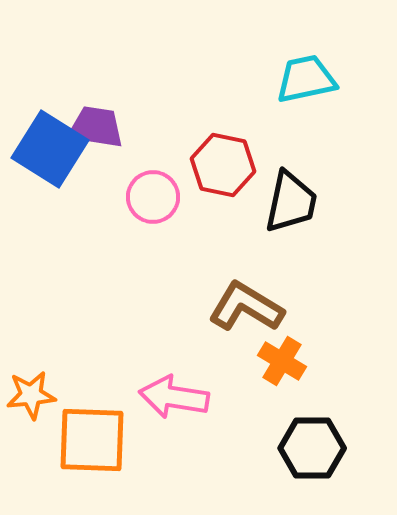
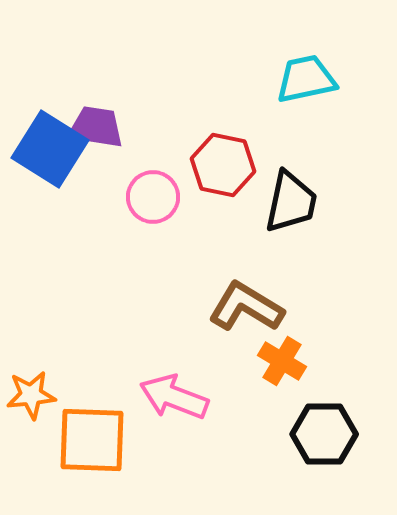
pink arrow: rotated 12 degrees clockwise
black hexagon: moved 12 px right, 14 px up
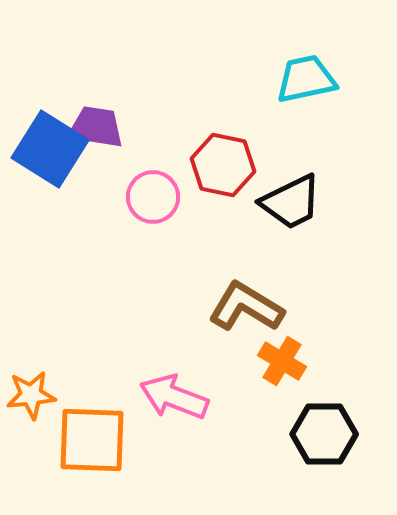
black trapezoid: rotated 52 degrees clockwise
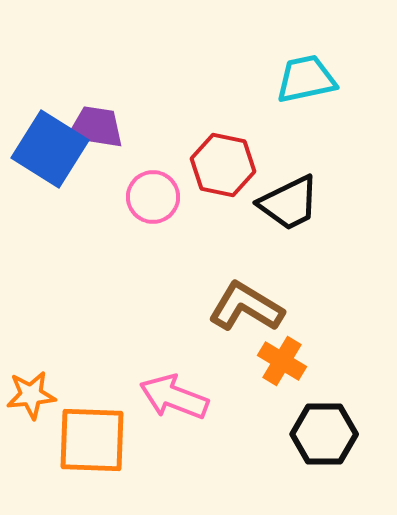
black trapezoid: moved 2 px left, 1 px down
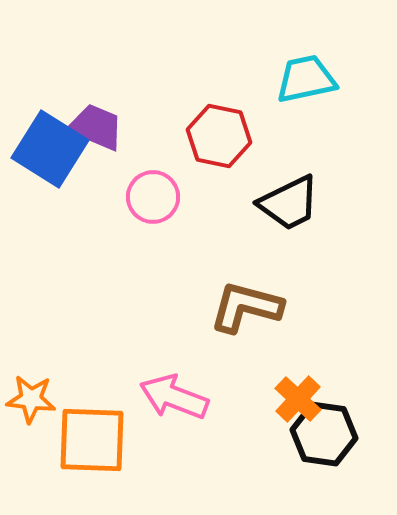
purple trapezoid: rotated 14 degrees clockwise
red hexagon: moved 4 px left, 29 px up
brown L-shape: rotated 16 degrees counterclockwise
orange cross: moved 16 px right, 38 px down; rotated 12 degrees clockwise
orange star: moved 4 px down; rotated 12 degrees clockwise
black hexagon: rotated 8 degrees clockwise
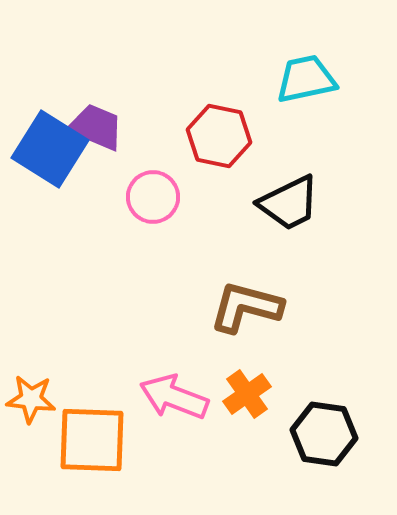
orange cross: moved 51 px left, 5 px up; rotated 12 degrees clockwise
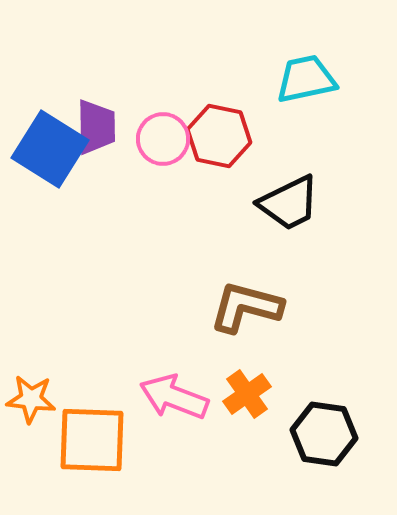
purple trapezoid: rotated 66 degrees clockwise
pink circle: moved 10 px right, 58 px up
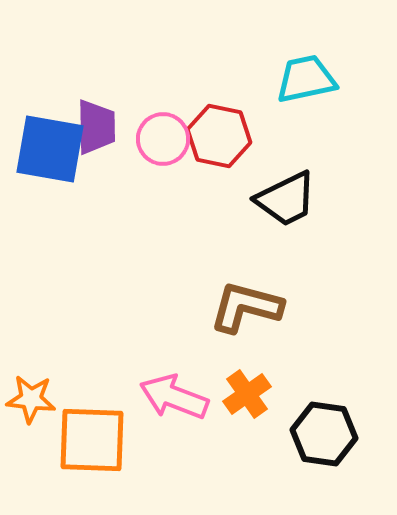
blue square: rotated 22 degrees counterclockwise
black trapezoid: moved 3 px left, 4 px up
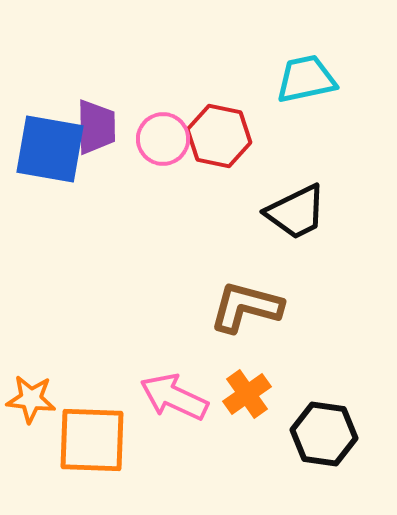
black trapezoid: moved 10 px right, 13 px down
pink arrow: rotated 4 degrees clockwise
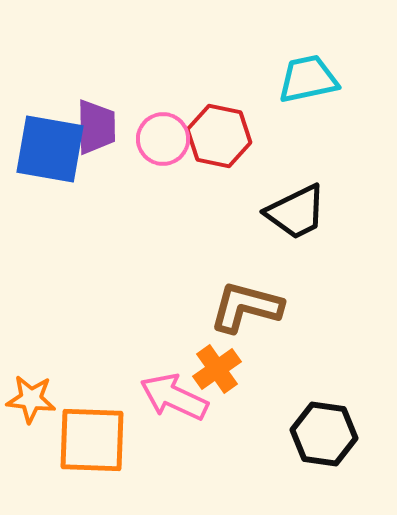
cyan trapezoid: moved 2 px right
orange cross: moved 30 px left, 25 px up
